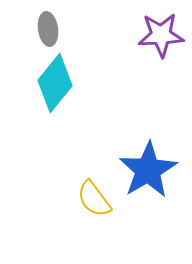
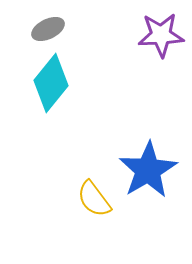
gray ellipse: rotated 72 degrees clockwise
cyan diamond: moved 4 px left
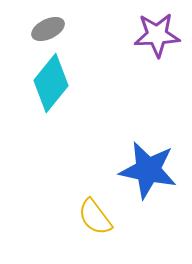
purple star: moved 4 px left
blue star: rotated 30 degrees counterclockwise
yellow semicircle: moved 1 px right, 18 px down
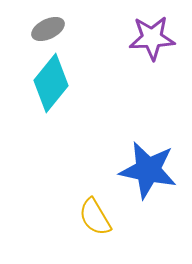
purple star: moved 5 px left, 3 px down
yellow semicircle: rotated 6 degrees clockwise
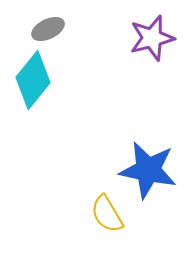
purple star: rotated 12 degrees counterclockwise
cyan diamond: moved 18 px left, 3 px up
yellow semicircle: moved 12 px right, 3 px up
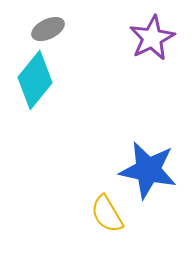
purple star: rotated 12 degrees counterclockwise
cyan diamond: moved 2 px right
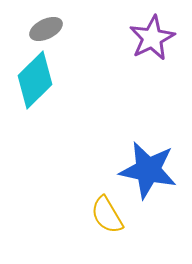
gray ellipse: moved 2 px left
cyan diamond: rotated 6 degrees clockwise
yellow semicircle: moved 1 px down
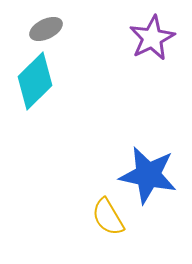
cyan diamond: moved 1 px down
blue star: moved 5 px down
yellow semicircle: moved 1 px right, 2 px down
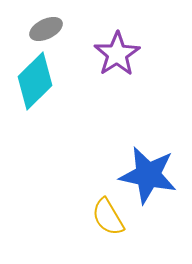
purple star: moved 35 px left, 16 px down; rotated 6 degrees counterclockwise
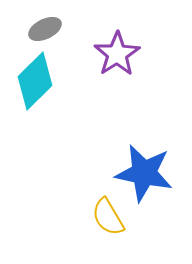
gray ellipse: moved 1 px left
blue star: moved 4 px left, 2 px up
